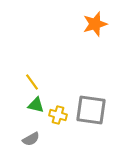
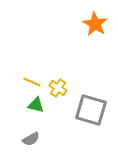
orange star: rotated 25 degrees counterclockwise
yellow line: rotated 30 degrees counterclockwise
gray square: rotated 8 degrees clockwise
yellow cross: moved 27 px up; rotated 18 degrees clockwise
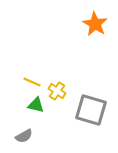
yellow cross: moved 1 px left, 3 px down
gray semicircle: moved 7 px left, 3 px up
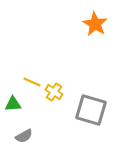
yellow cross: moved 3 px left, 1 px down
green triangle: moved 23 px left, 1 px up; rotated 18 degrees counterclockwise
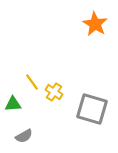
yellow line: rotated 30 degrees clockwise
gray square: moved 1 px right, 1 px up
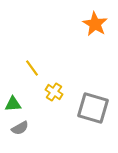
yellow line: moved 14 px up
gray square: moved 1 px right, 1 px up
gray semicircle: moved 4 px left, 8 px up
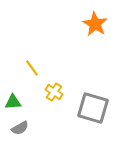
green triangle: moved 2 px up
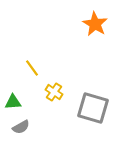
gray semicircle: moved 1 px right, 1 px up
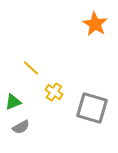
yellow line: moved 1 px left; rotated 12 degrees counterclockwise
green triangle: rotated 18 degrees counterclockwise
gray square: moved 1 px left
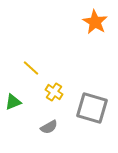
orange star: moved 2 px up
gray semicircle: moved 28 px right
